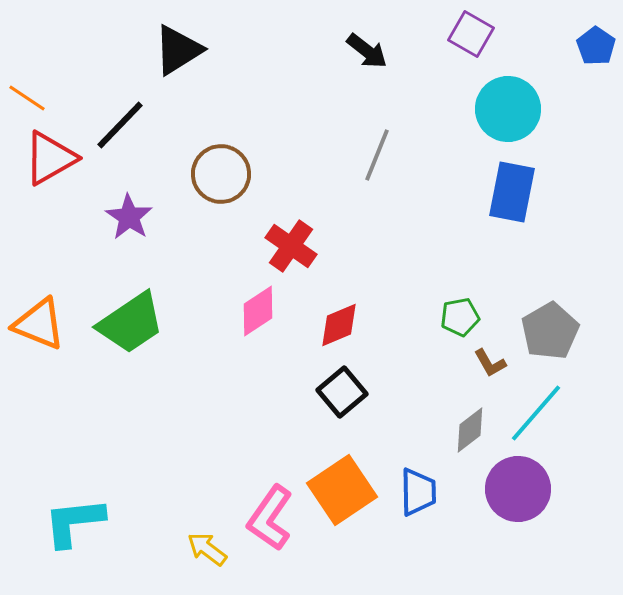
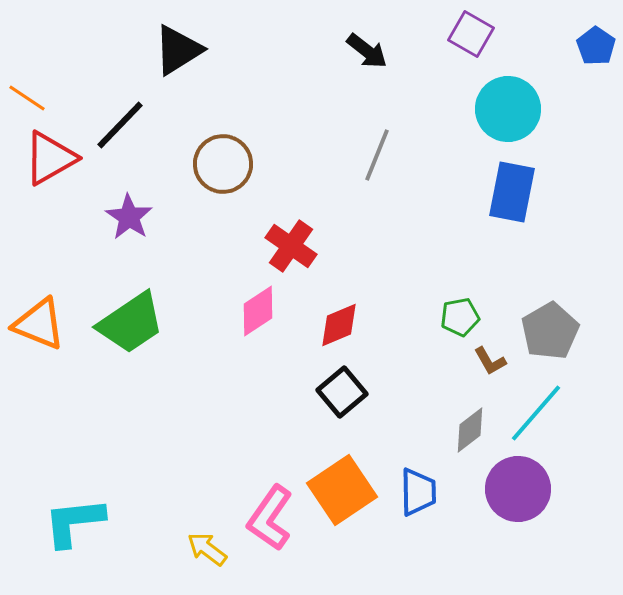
brown circle: moved 2 px right, 10 px up
brown L-shape: moved 2 px up
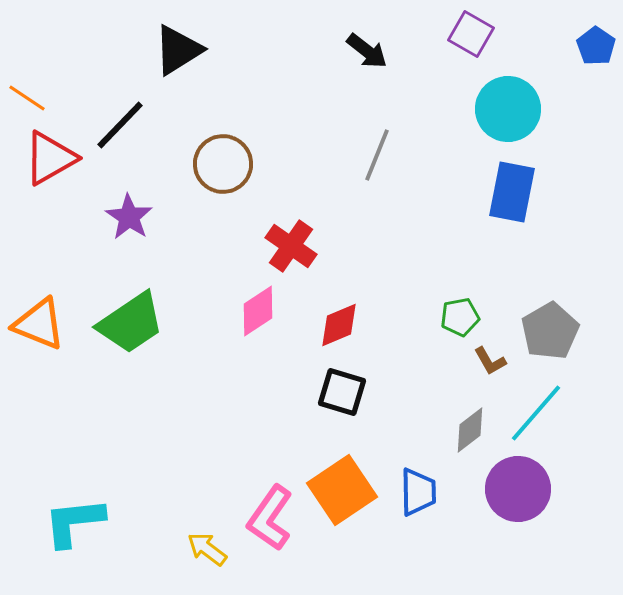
black square: rotated 33 degrees counterclockwise
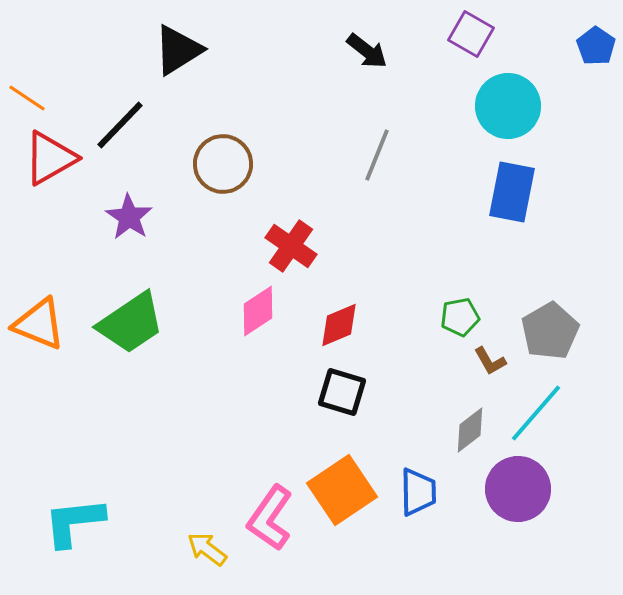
cyan circle: moved 3 px up
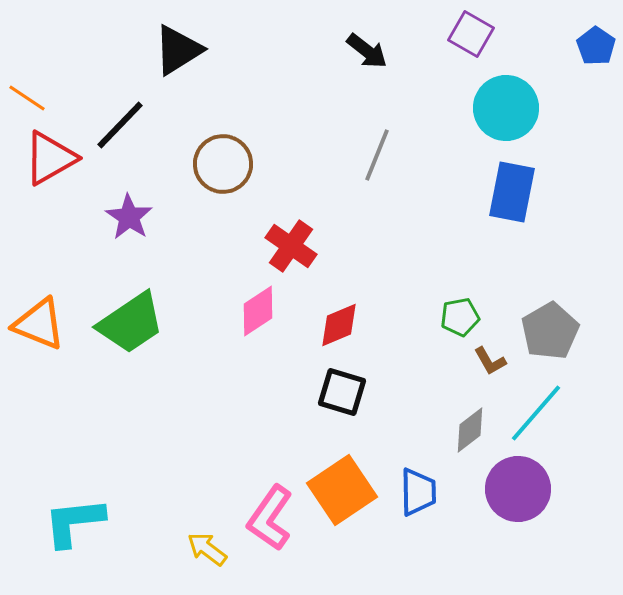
cyan circle: moved 2 px left, 2 px down
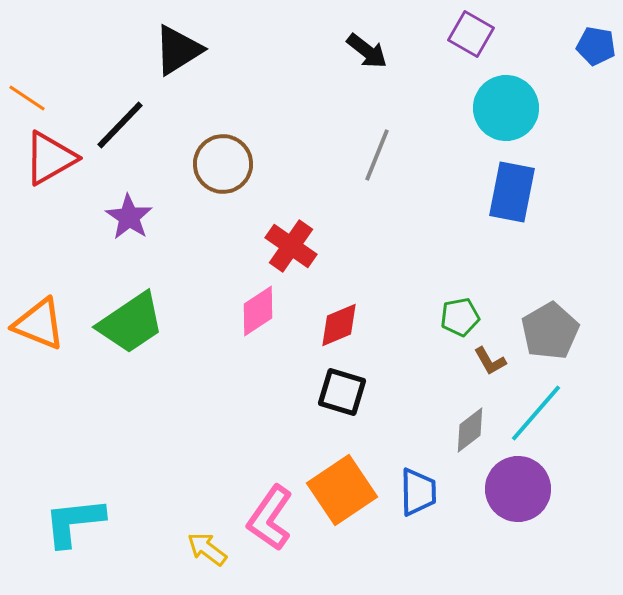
blue pentagon: rotated 24 degrees counterclockwise
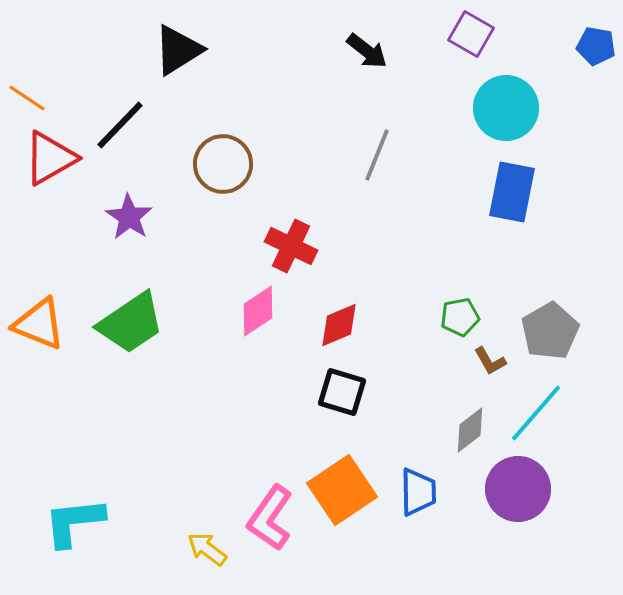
red cross: rotated 9 degrees counterclockwise
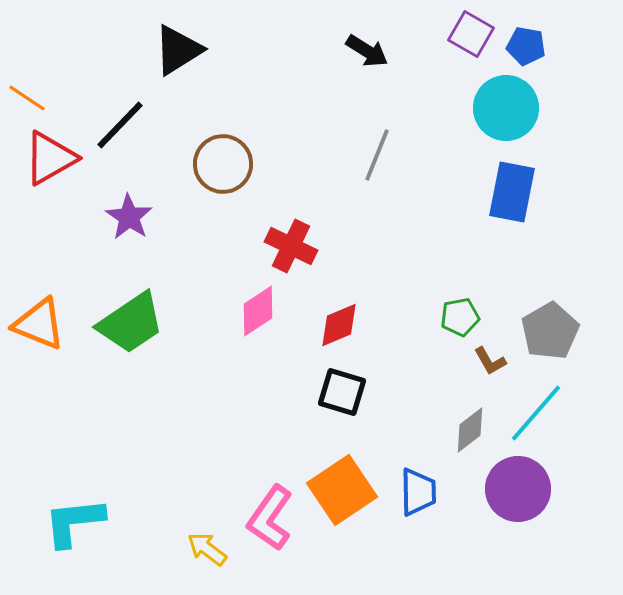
blue pentagon: moved 70 px left
black arrow: rotated 6 degrees counterclockwise
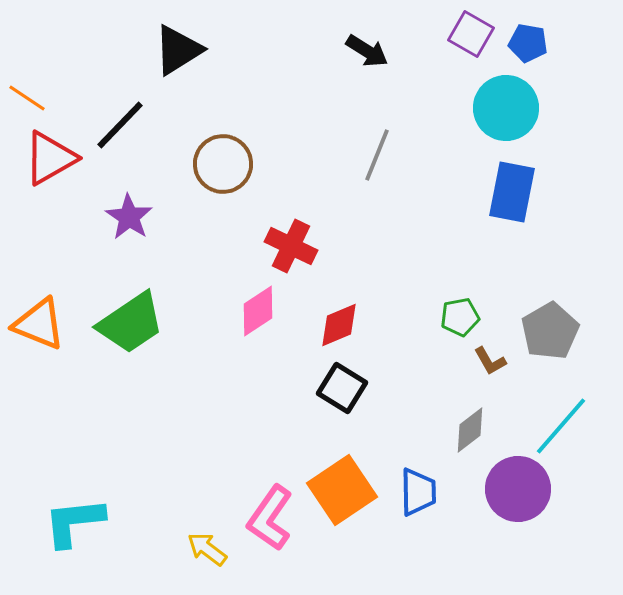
blue pentagon: moved 2 px right, 3 px up
black square: moved 4 px up; rotated 15 degrees clockwise
cyan line: moved 25 px right, 13 px down
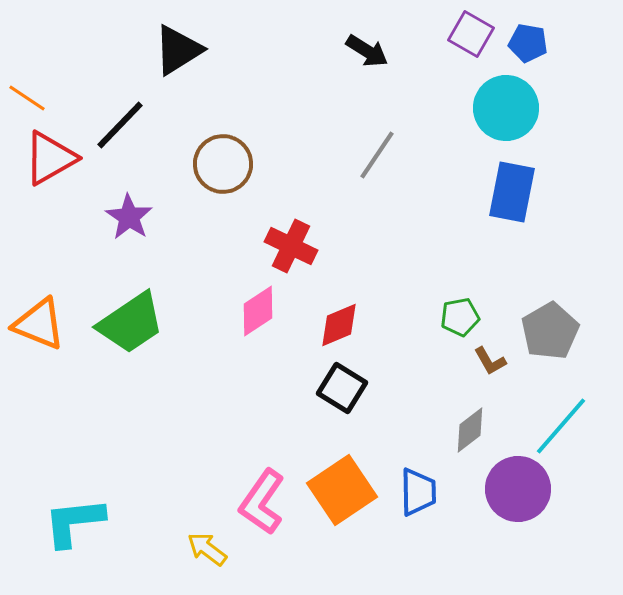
gray line: rotated 12 degrees clockwise
pink L-shape: moved 8 px left, 16 px up
